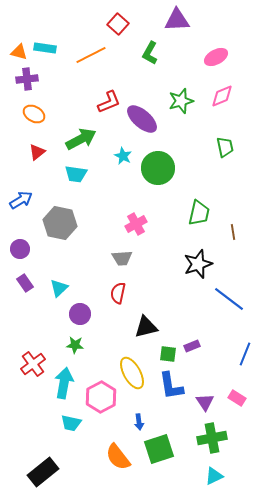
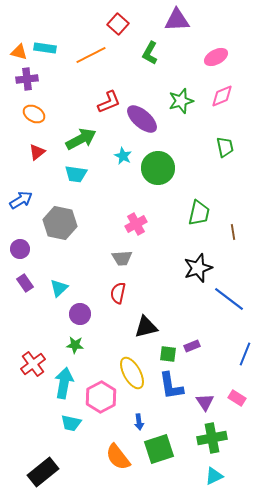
black star at (198, 264): moved 4 px down
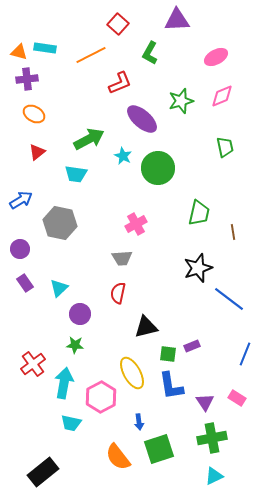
red L-shape at (109, 102): moved 11 px right, 19 px up
green arrow at (81, 139): moved 8 px right
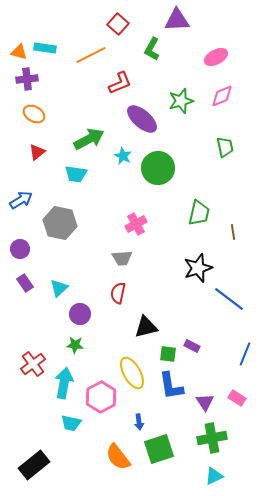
green L-shape at (150, 53): moved 2 px right, 4 px up
purple rectangle at (192, 346): rotated 49 degrees clockwise
black rectangle at (43, 472): moved 9 px left, 7 px up
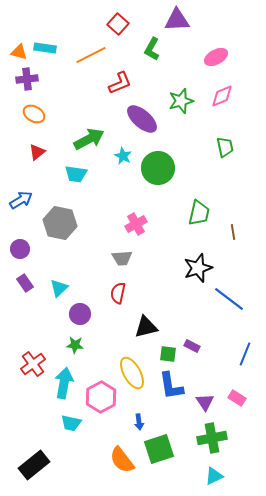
orange semicircle at (118, 457): moved 4 px right, 3 px down
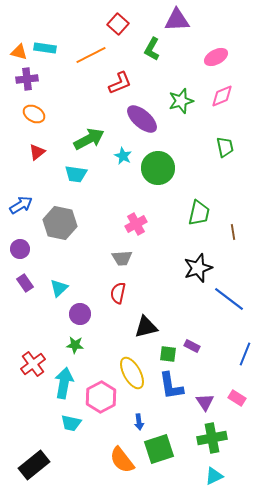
blue arrow at (21, 200): moved 5 px down
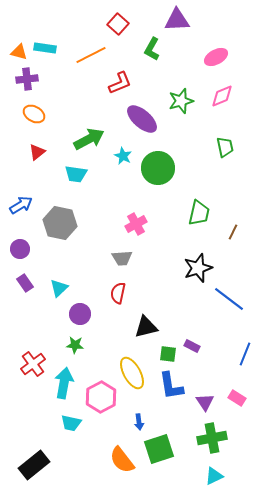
brown line at (233, 232): rotated 35 degrees clockwise
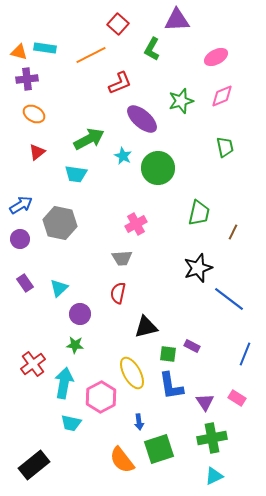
purple circle at (20, 249): moved 10 px up
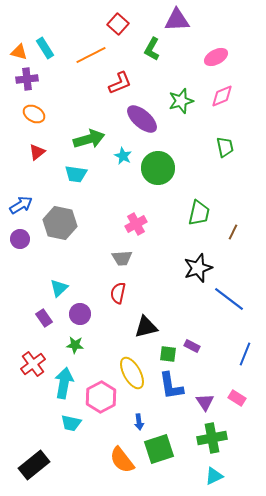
cyan rectangle at (45, 48): rotated 50 degrees clockwise
green arrow at (89, 139): rotated 12 degrees clockwise
purple rectangle at (25, 283): moved 19 px right, 35 px down
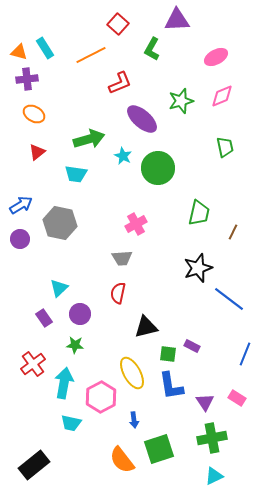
blue arrow at (139, 422): moved 5 px left, 2 px up
